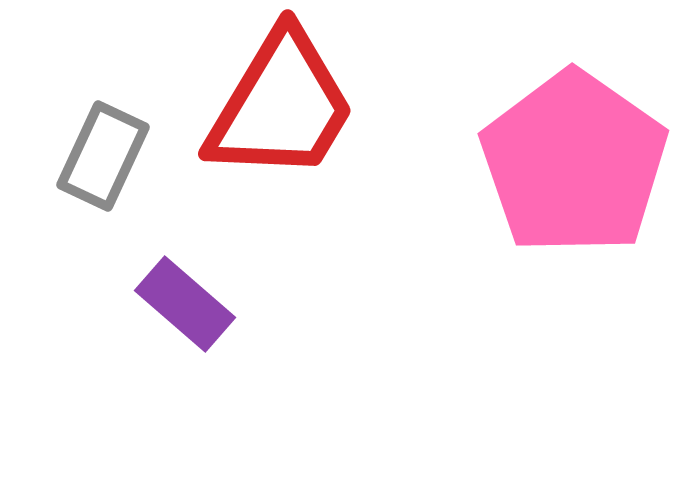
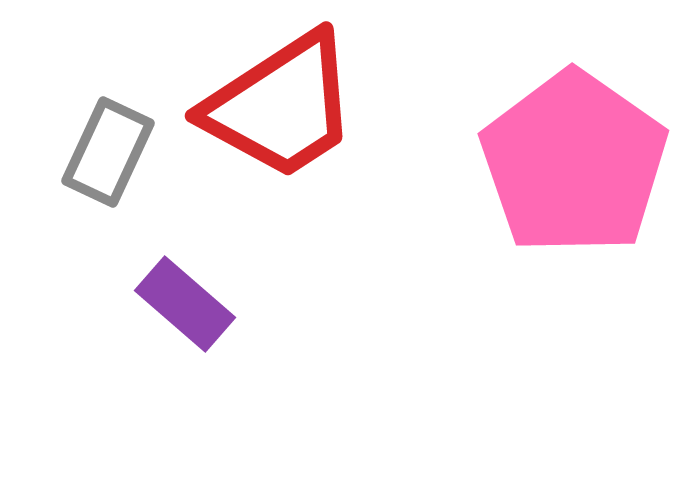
red trapezoid: rotated 26 degrees clockwise
gray rectangle: moved 5 px right, 4 px up
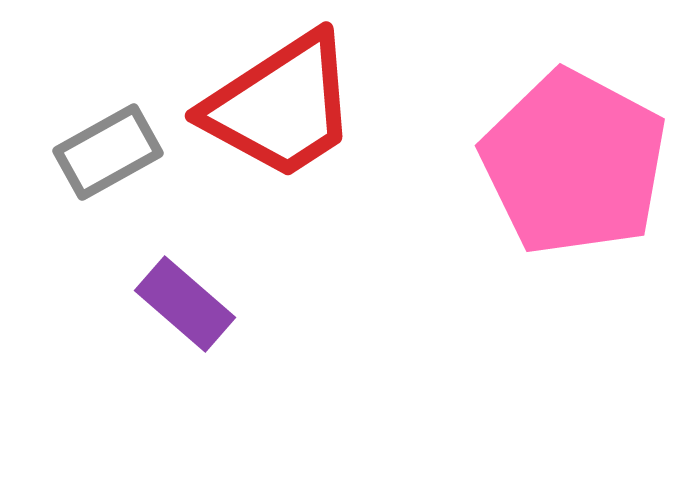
gray rectangle: rotated 36 degrees clockwise
pink pentagon: rotated 7 degrees counterclockwise
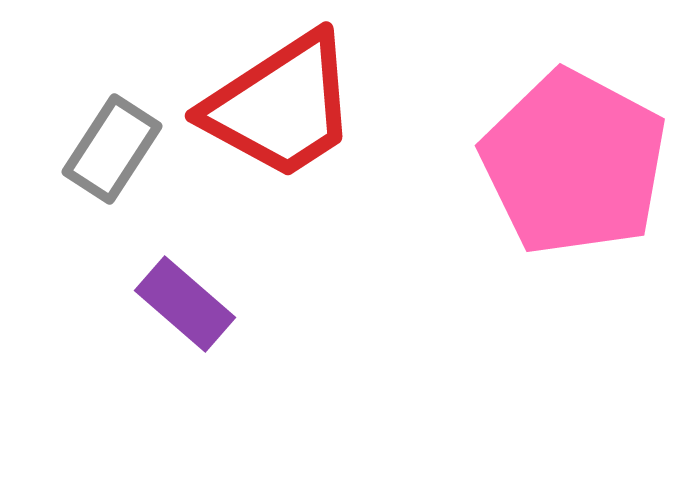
gray rectangle: moved 4 px right, 3 px up; rotated 28 degrees counterclockwise
